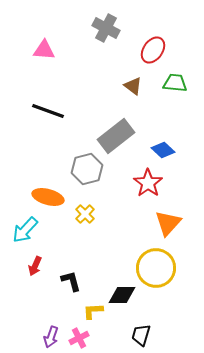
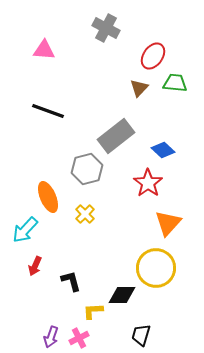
red ellipse: moved 6 px down
brown triangle: moved 6 px right, 2 px down; rotated 36 degrees clockwise
orange ellipse: rotated 52 degrees clockwise
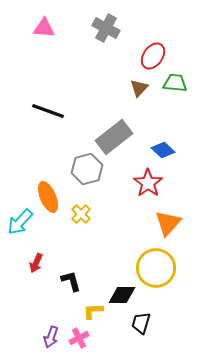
pink triangle: moved 22 px up
gray rectangle: moved 2 px left, 1 px down
yellow cross: moved 4 px left
cyan arrow: moved 5 px left, 8 px up
red arrow: moved 1 px right, 3 px up
black trapezoid: moved 12 px up
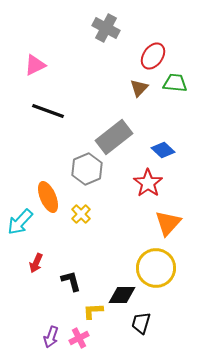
pink triangle: moved 9 px left, 37 px down; rotated 30 degrees counterclockwise
gray hexagon: rotated 8 degrees counterclockwise
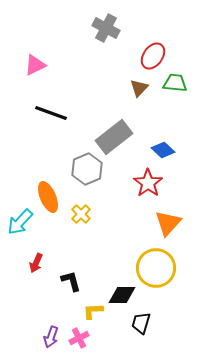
black line: moved 3 px right, 2 px down
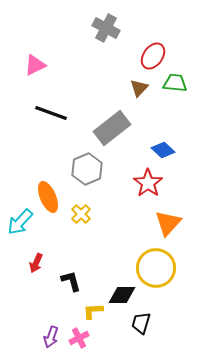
gray rectangle: moved 2 px left, 9 px up
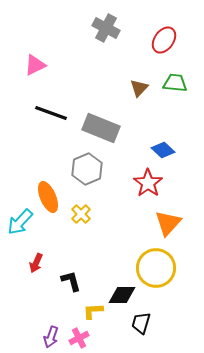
red ellipse: moved 11 px right, 16 px up
gray rectangle: moved 11 px left; rotated 60 degrees clockwise
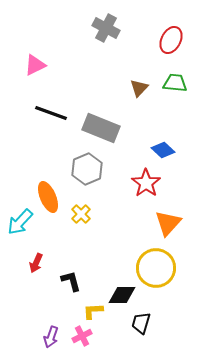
red ellipse: moved 7 px right; rotated 8 degrees counterclockwise
red star: moved 2 px left
pink cross: moved 3 px right, 2 px up
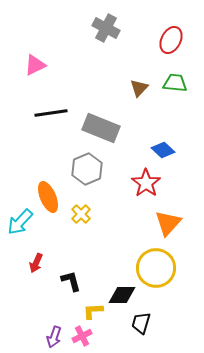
black line: rotated 28 degrees counterclockwise
purple arrow: moved 3 px right
